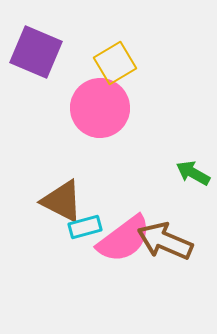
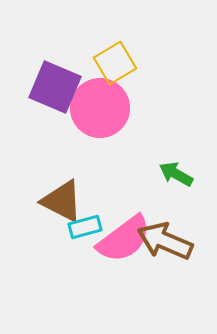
purple square: moved 19 px right, 35 px down
green arrow: moved 17 px left, 1 px down
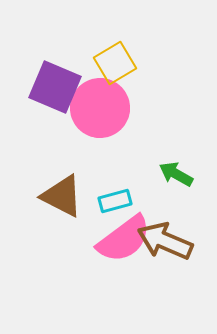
brown triangle: moved 5 px up
cyan rectangle: moved 30 px right, 26 px up
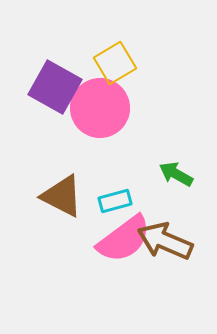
purple square: rotated 6 degrees clockwise
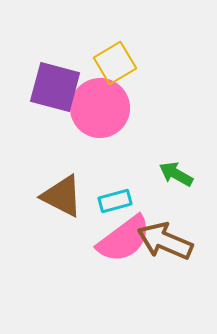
purple square: rotated 14 degrees counterclockwise
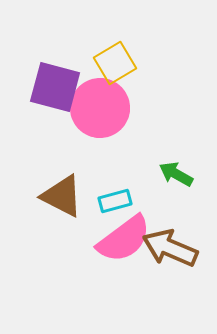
brown arrow: moved 5 px right, 7 px down
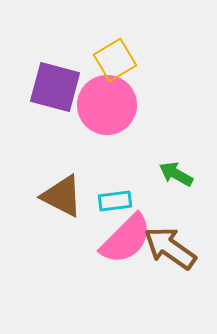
yellow square: moved 3 px up
pink circle: moved 7 px right, 3 px up
cyan rectangle: rotated 8 degrees clockwise
pink semicircle: moved 2 px right; rotated 8 degrees counterclockwise
brown arrow: rotated 12 degrees clockwise
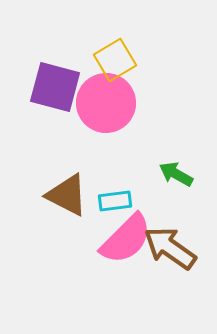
pink circle: moved 1 px left, 2 px up
brown triangle: moved 5 px right, 1 px up
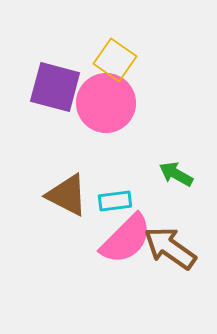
yellow square: rotated 24 degrees counterclockwise
